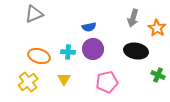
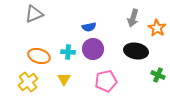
pink pentagon: moved 1 px left, 1 px up
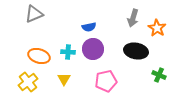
green cross: moved 1 px right
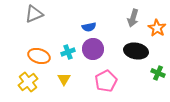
cyan cross: rotated 24 degrees counterclockwise
green cross: moved 1 px left, 2 px up
pink pentagon: rotated 15 degrees counterclockwise
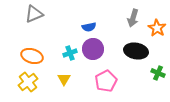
cyan cross: moved 2 px right, 1 px down
orange ellipse: moved 7 px left
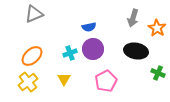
orange ellipse: rotated 60 degrees counterclockwise
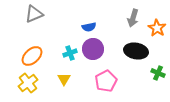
yellow cross: moved 1 px down
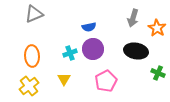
orange ellipse: rotated 50 degrees counterclockwise
yellow cross: moved 1 px right, 3 px down
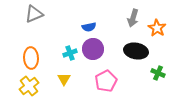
orange ellipse: moved 1 px left, 2 px down
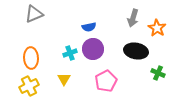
yellow cross: rotated 12 degrees clockwise
